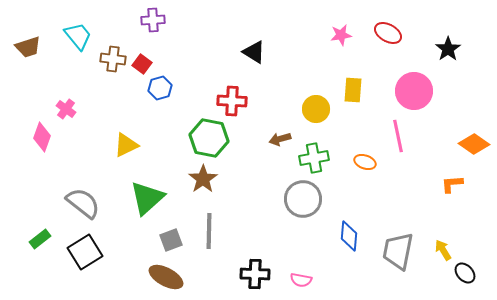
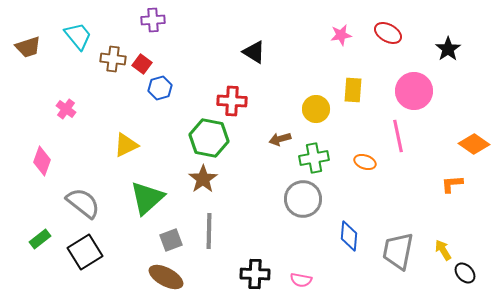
pink diamond: moved 24 px down
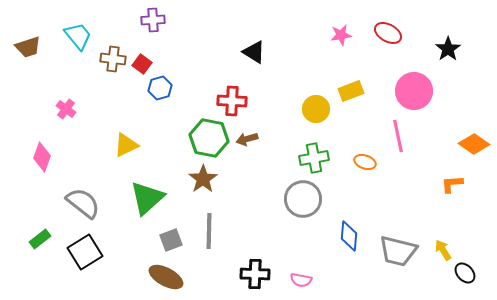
yellow rectangle: moved 2 px left, 1 px down; rotated 65 degrees clockwise
brown arrow: moved 33 px left
pink diamond: moved 4 px up
gray trapezoid: rotated 87 degrees counterclockwise
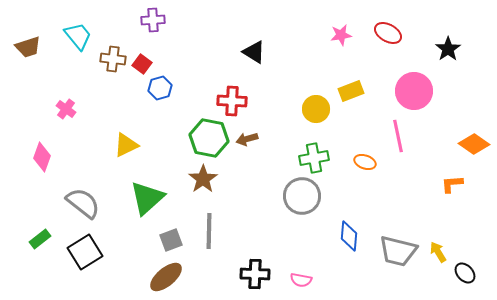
gray circle: moved 1 px left, 3 px up
yellow arrow: moved 5 px left, 2 px down
brown ellipse: rotated 68 degrees counterclockwise
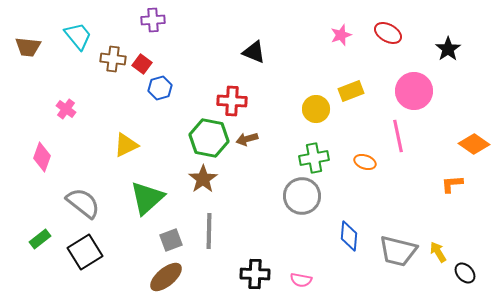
pink star: rotated 10 degrees counterclockwise
brown trapezoid: rotated 24 degrees clockwise
black triangle: rotated 10 degrees counterclockwise
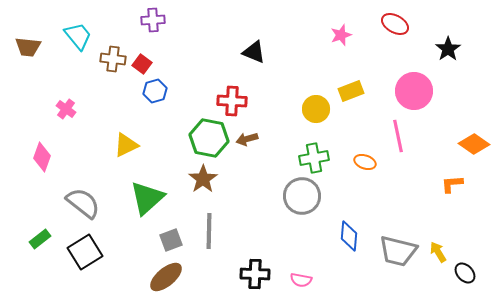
red ellipse: moved 7 px right, 9 px up
blue hexagon: moved 5 px left, 3 px down
